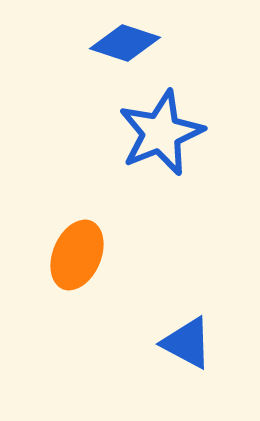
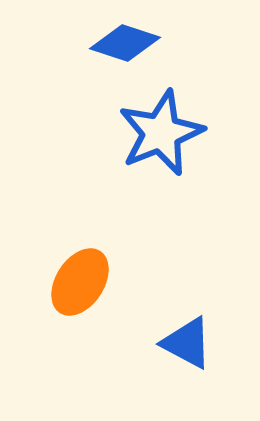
orange ellipse: moved 3 px right, 27 px down; rotated 10 degrees clockwise
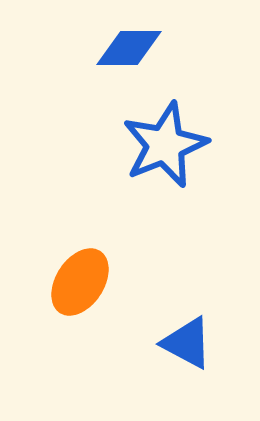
blue diamond: moved 4 px right, 5 px down; rotated 18 degrees counterclockwise
blue star: moved 4 px right, 12 px down
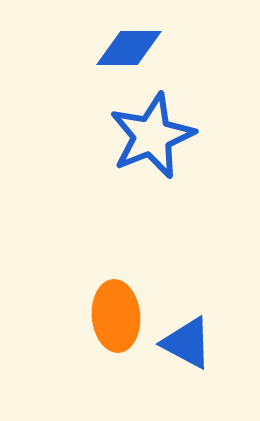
blue star: moved 13 px left, 9 px up
orange ellipse: moved 36 px right, 34 px down; rotated 38 degrees counterclockwise
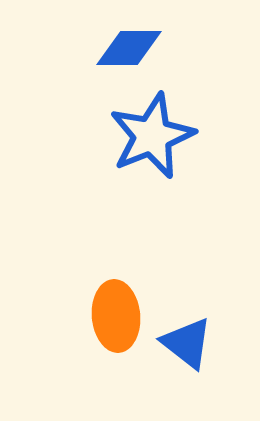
blue triangle: rotated 10 degrees clockwise
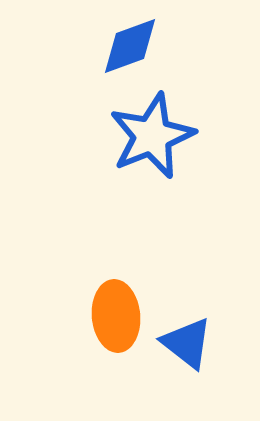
blue diamond: moved 1 px right, 2 px up; rotated 20 degrees counterclockwise
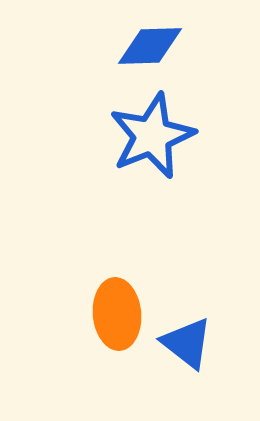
blue diamond: moved 20 px right; rotated 18 degrees clockwise
orange ellipse: moved 1 px right, 2 px up
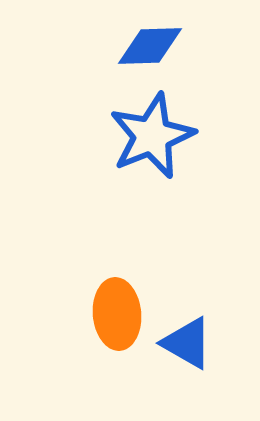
blue triangle: rotated 8 degrees counterclockwise
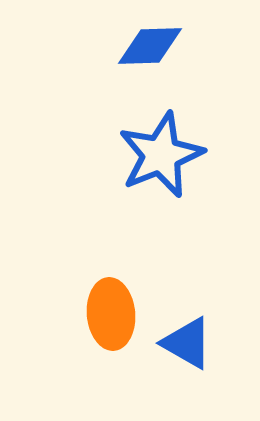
blue star: moved 9 px right, 19 px down
orange ellipse: moved 6 px left
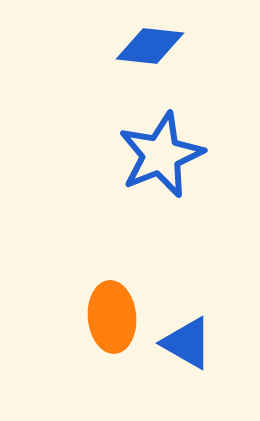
blue diamond: rotated 8 degrees clockwise
orange ellipse: moved 1 px right, 3 px down
